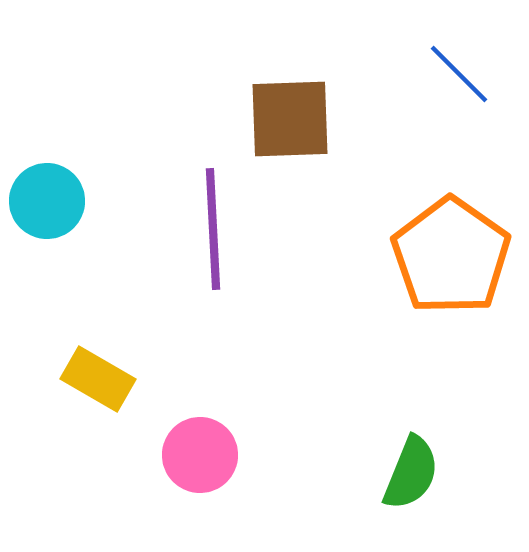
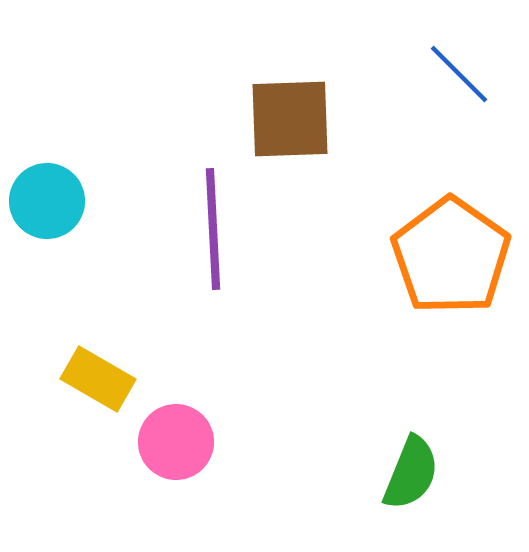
pink circle: moved 24 px left, 13 px up
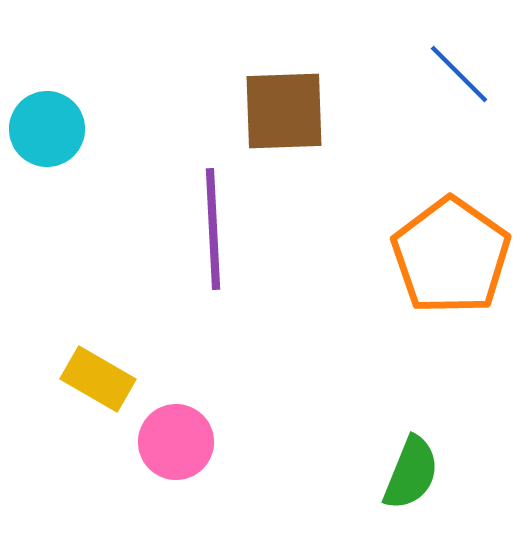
brown square: moved 6 px left, 8 px up
cyan circle: moved 72 px up
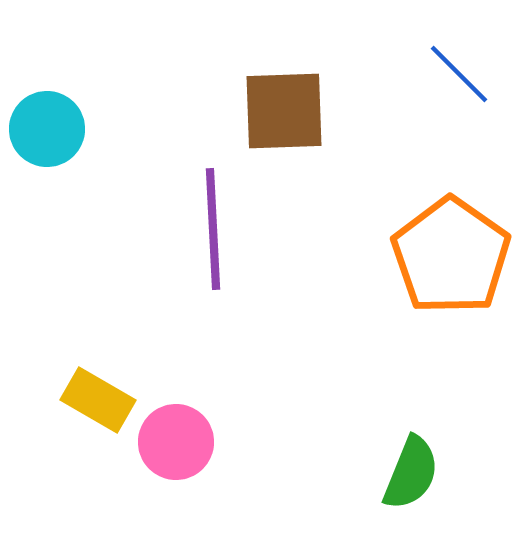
yellow rectangle: moved 21 px down
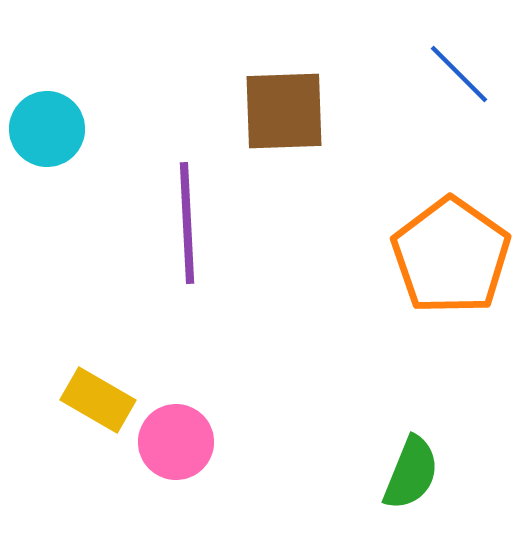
purple line: moved 26 px left, 6 px up
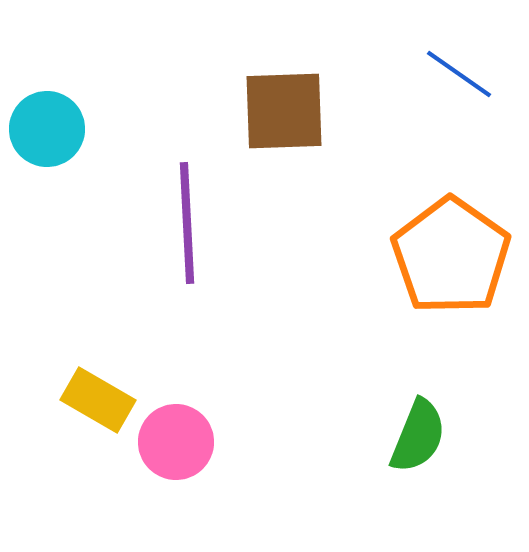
blue line: rotated 10 degrees counterclockwise
green semicircle: moved 7 px right, 37 px up
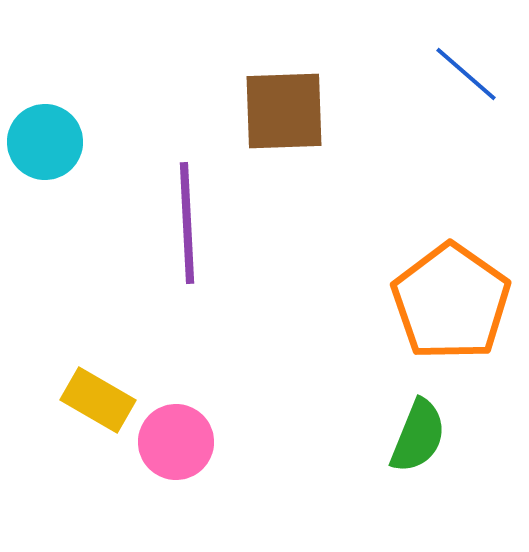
blue line: moved 7 px right; rotated 6 degrees clockwise
cyan circle: moved 2 px left, 13 px down
orange pentagon: moved 46 px down
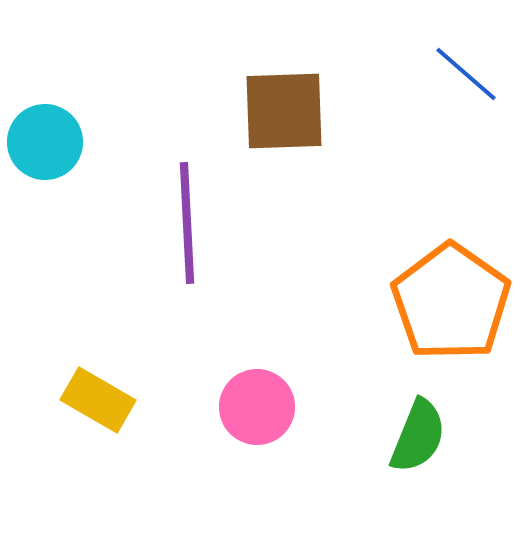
pink circle: moved 81 px right, 35 px up
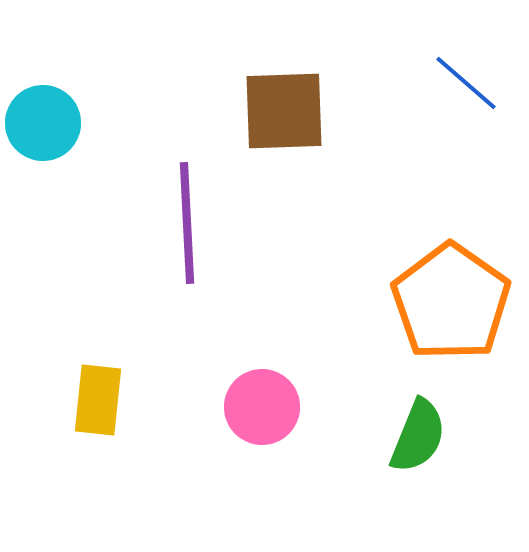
blue line: moved 9 px down
cyan circle: moved 2 px left, 19 px up
yellow rectangle: rotated 66 degrees clockwise
pink circle: moved 5 px right
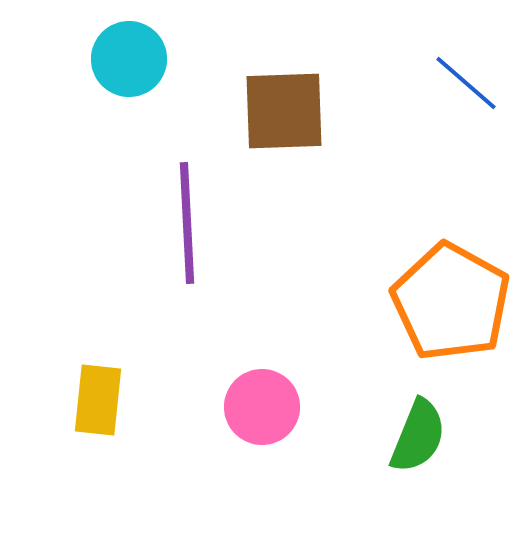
cyan circle: moved 86 px right, 64 px up
orange pentagon: rotated 6 degrees counterclockwise
